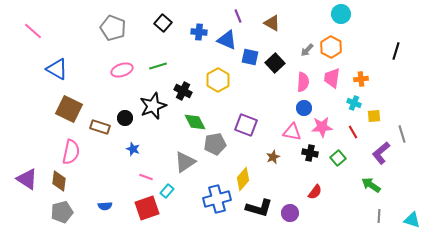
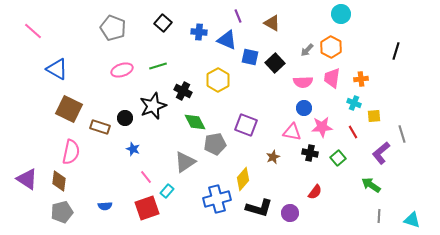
pink semicircle at (303, 82): rotated 84 degrees clockwise
pink line at (146, 177): rotated 32 degrees clockwise
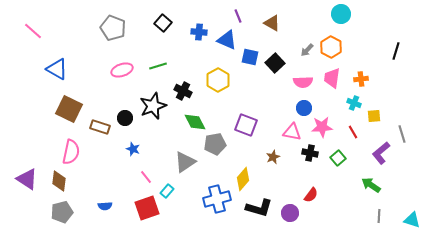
red semicircle at (315, 192): moved 4 px left, 3 px down
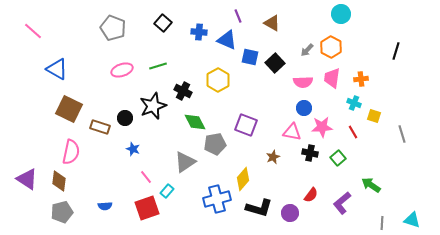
yellow square at (374, 116): rotated 24 degrees clockwise
purple L-shape at (381, 153): moved 39 px left, 50 px down
gray line at (379, 216): moved 3 px right, 7 px down
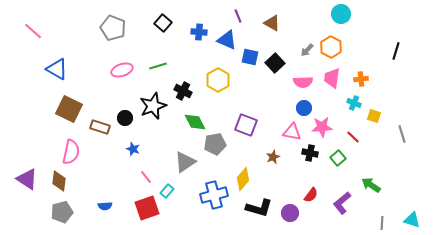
red line at (353, 132): moved 5 px down; rotated 16 degrees counterclockwise
blue cross at (217, 199): moved 3 px left, 4 px up
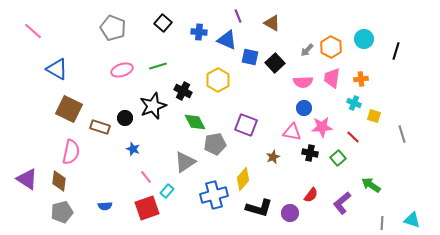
cyan circle at (341, 14): moved 23 px right, 25 px down
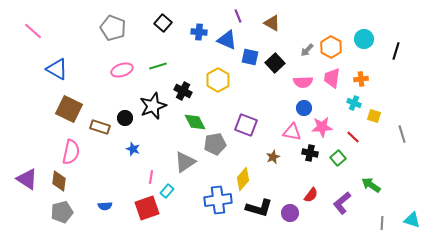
pink line at (146, 177): moved 5 px right; rotated 48 degrees clockwise
blue cross at (214, 195): moved 4 px right, 5 px down; rotated 8 degrees clockwise
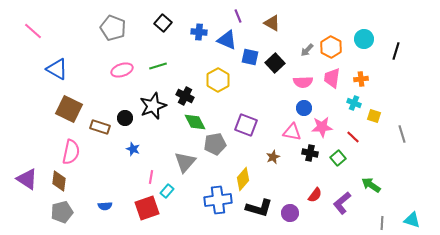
black cross at (183, 91): moved 2 px right, 5 px down
gray triangle at (185, 162): rotated 15 degrees counterclockwise
red semicircle at (311, 195): moved 4 px right
